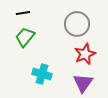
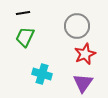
gray circle: moved 2 px down
green trapezoid: rotated 15 degrees counterclockwise
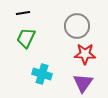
green trapezoid: moved 1 px right, 1 px down
red star: rotated 25 degrees clockwise
